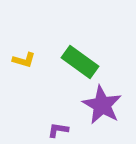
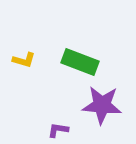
green rectangle: rotated 15 degrees counterclockwise
purple star: rotated 24 degrees counterclockwise
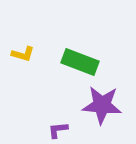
yellow L-shape: moved 1 px left, 6 px up
purple L-shape: rotated 15 degrees counterclockwise
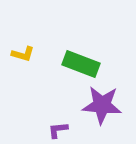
green rectangle: moved 1 px right, 2 px down
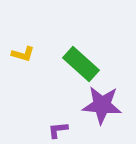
green rectangle: rotated 21 degrees clockwise
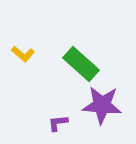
yellow L-shape: rotated 25 degrees clockwise
purple L-shape: moved 7 px up
